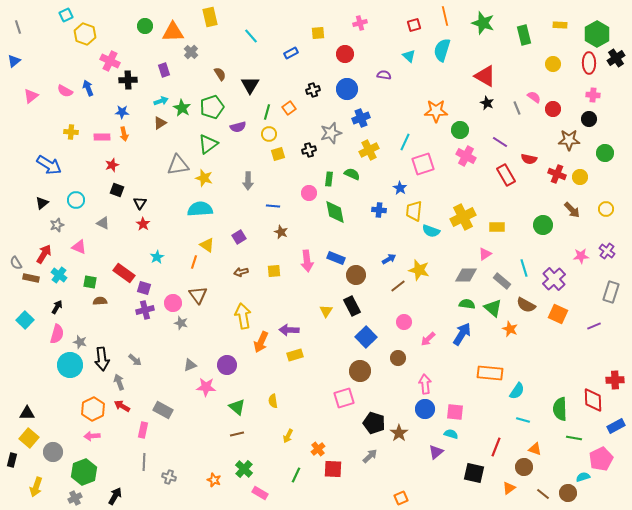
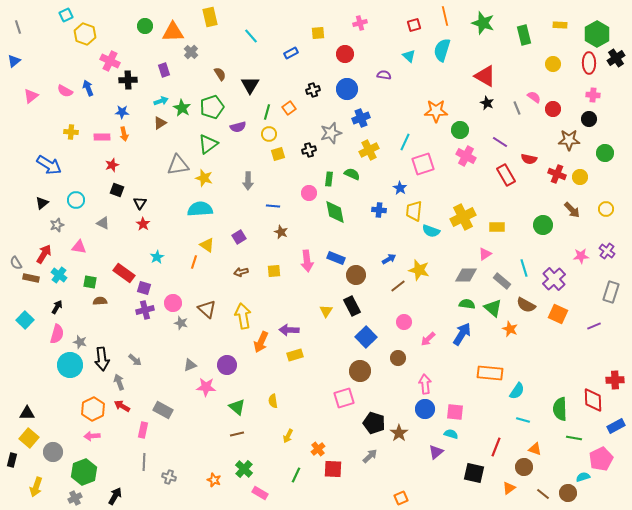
pink triangle at (79, 247): rotated 14 degrees counterclockwise
brown triangle at (198, 295): moved 9 px right, 14 px down; rotated 12 degrees counterclockwise
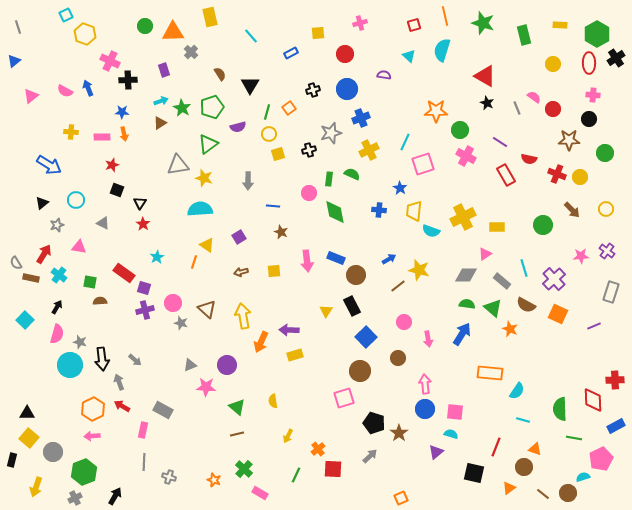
pink arrow at (428, 339): rotated 56 degrees counterclockwise
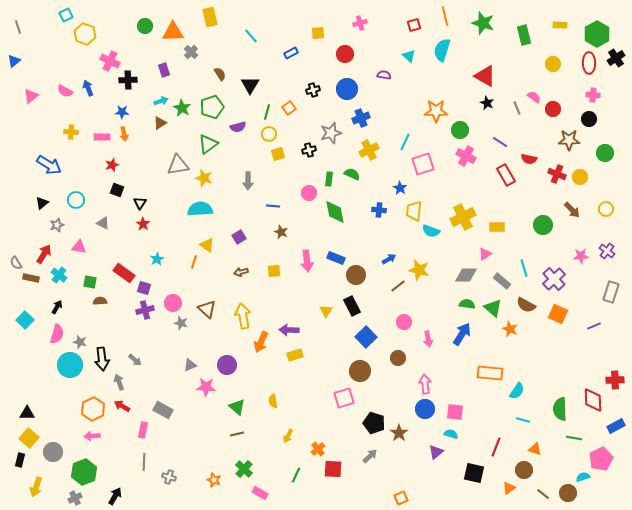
cyan star at (157, 257): moved 2 px down
black rectangle at (12, 460): moved 8 px right
brown circle at (524, 467): moved 3 px down
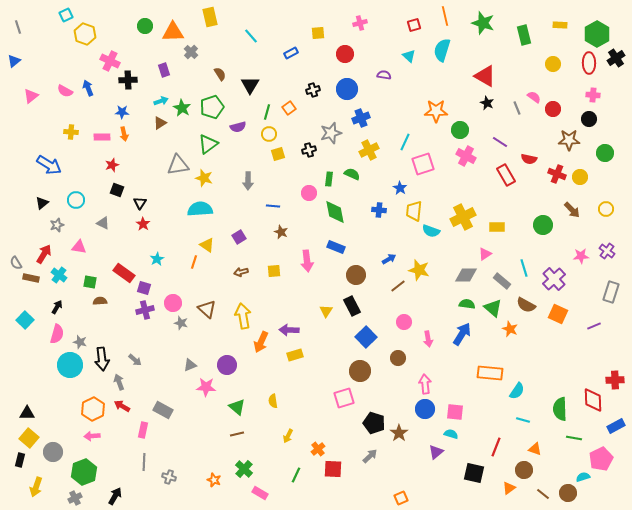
blue rectangle at (336, 258): moved 11 px up
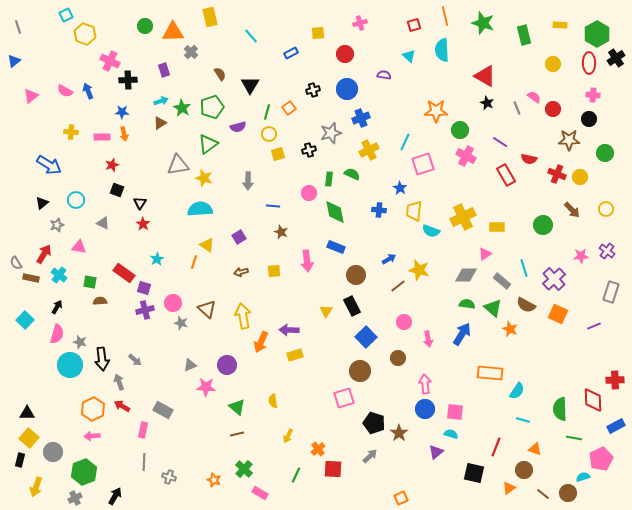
cyan semicircle at (442, 50): rotated 20 degrees counterclockwise
blue arrow at (88, 88): moved 3 px down
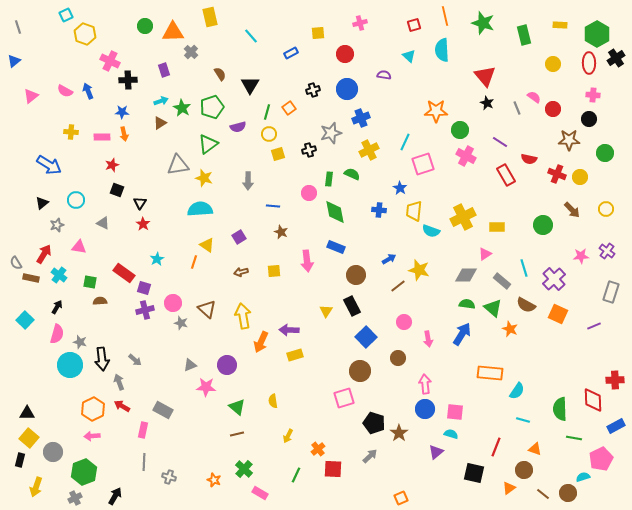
red triangle at (485, 76): rotated 20 degrees clockwise
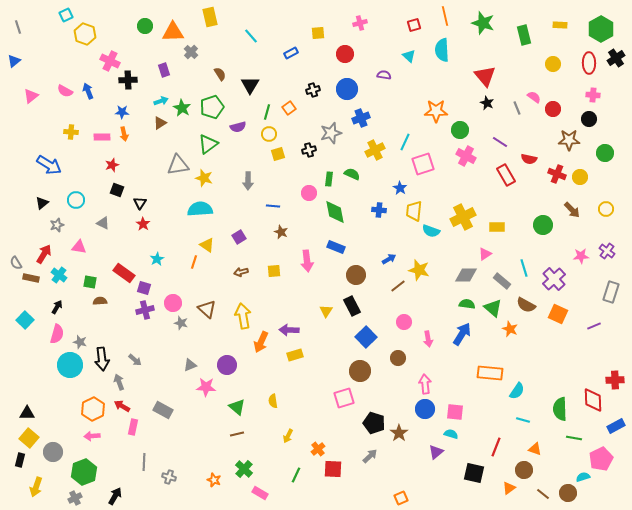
green hexagon at (597, 34): moved 4 px right, 5 px up
yellow cross at (369, 150): moved 6 px right
pink rectangle at (143, 430): moved 10 px left, 3 px up
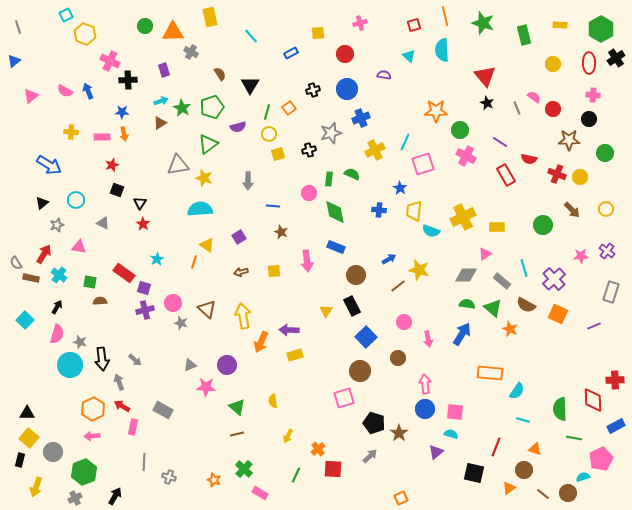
gray cross at (191, 52): rotated 16 degrees counterclockwise
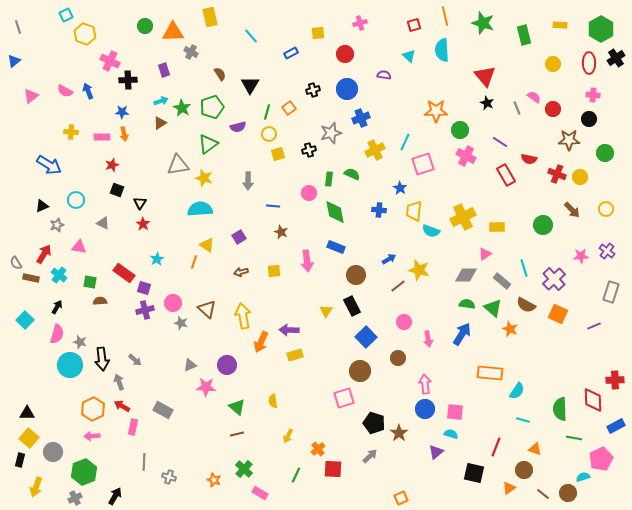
black triangle at (42, 203): moved 3 px down; rotated 16 degrees clockwise
